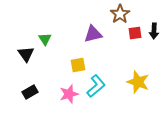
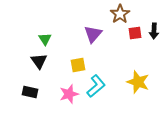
purple triangle: rotated 36 degrees counterclockwise
black triangle: moved 13 px right, 7 px down
black rectangle: rotated 42 degrees clockwise
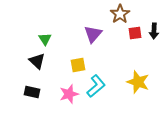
black triangle: moved 2 px left; rotated 12 degrees counterclockwise
black rectangle: moved 2 px right
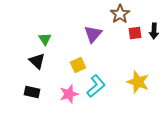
yellow square: rotated 14 degrees counterclockwise
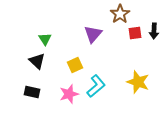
yellow square: moved 3 px left
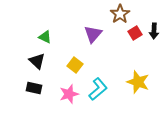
red square: rotated 24 degrees counterclockwise
green triangle: moved 2 px up; rotated 32 degrees counterclockwise
yellow square: rotated 28 degrees counterclockwise
cyan L-shape: moved 2 px right, 3 px down
black rectangle: moved 2 px right, 4 px up
